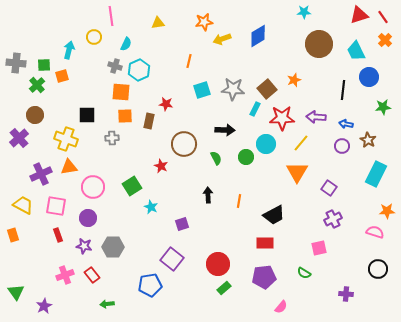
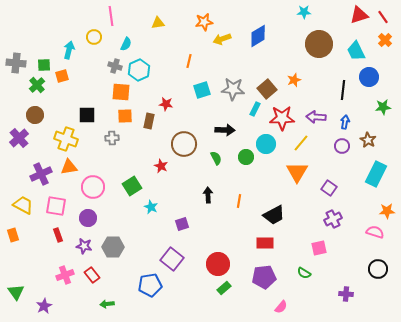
blue arrow at (346, 124): moved 1 px left, 2 px up; rotated 88 degrees clockwise
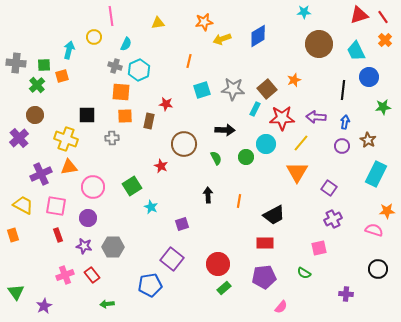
pink semicircle at (375, 232): moved 1 px left, 2 px up
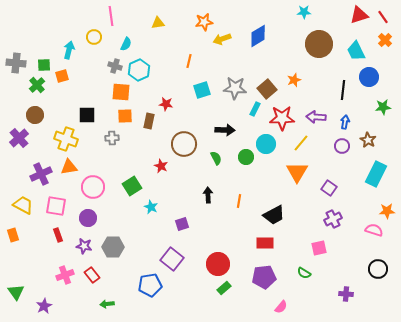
gray star at (233, 89): moved 2 px right, 1 px up
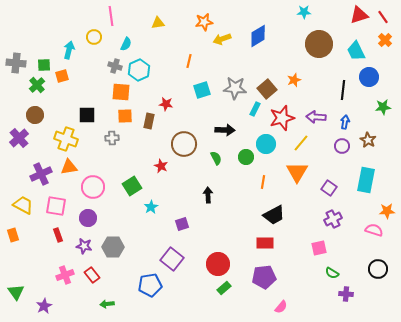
red star at (282, 118): rotated 15 degrees counterclockwise
cyan rectangle at (376, 174): moved 10 px left, 6 px down; rotated 15 degrees counterclockwise
orange line at (239, 201): moved 24 px right, 19 px up
cyan star at (151, 207): rotated 16 degrees clockwise
green semicircle at (304, 273): moved 28 px right
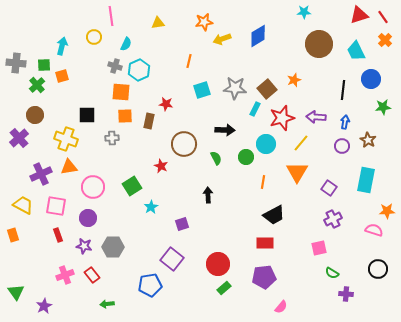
cyan arrow at (69, 50): moved 7 px left, 4 px up
blue circle at (369, 77): moved 2 px right, 2 px down
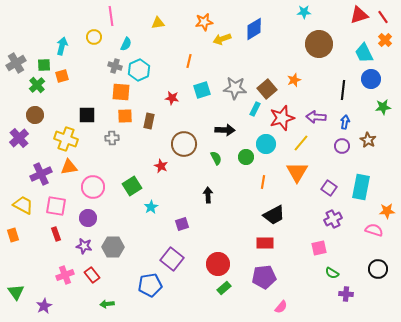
blue diamond at (258, 36): moved 4 px left, 7 px up
cyan trapezoid at (356, 51): moved 8 px right, 2 px down
gray cross at (16, 63): rotated 36 degrees counterclockwise
red star at (166, 104): moved 6 px right, 6 px up
cyan rectangle at (366, 180): moved 5 px left, 7 px down
red rectangle at (58, 235): moved 2 px left, 1 px up
